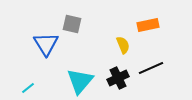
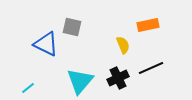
gray square: moved 3 px down
blue triangle: rotated 32 degrees counterclockwise
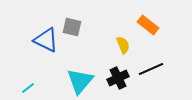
orange rectangle: rotated 50 degrees clockwise
blue triangle: moved 4 px up
black line: moved 1 px down
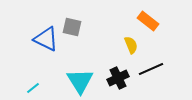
orange rectangle: moved 4 px up
blue triangle: moved 1 px up
yellow semicircle: moved 8 px right
cyan triangle: rotated 12 degrees counterclockwise
cyan line: moved 5 px right
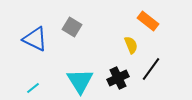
gray square: rotated 18 degrees clockwise
blue triangle: moved 11 px left
black line: rotated 30 degrees counterclockwise
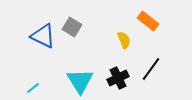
blue triangle: moved 8 px right, 3 px up
yellow semicircle: moved 7 px left, 5 px up
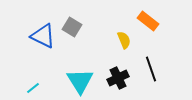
black line: rotated 55 degrees counterclockwise
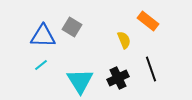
blue triangle: rotated 24 degrees counterclockwise
cyan line: moved 8 px right, 23 px up
